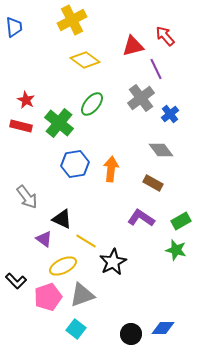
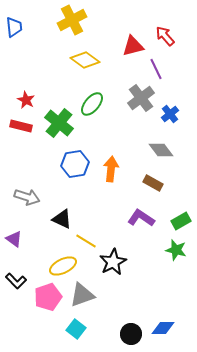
gray arrow: rotated 35 degrees counterclockwise
purple triangle: moved 30 px left
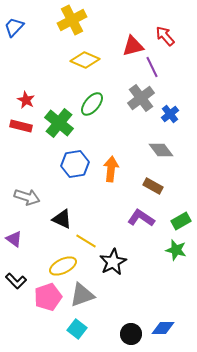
blue trapezoid: rotated 130 degrees counterclockwise
yellow diamond: rotated 12 degrees counterclockwise
purple line: moved 4 px left, 2 px up
brown rectangle: moved 3 px down
cyan square: moved 1 px right
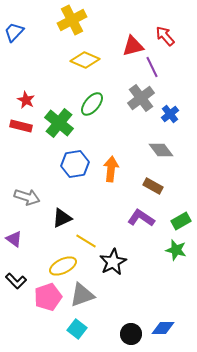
blue trapezoid: moved 5 px down
black triangle: moved 1 px up; rotated 50 degrees counterclockwise
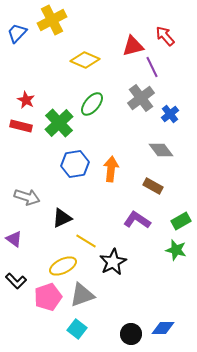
yellow cross: moved 20 px left
blue trapezoid: moved 3 px right, 1 px down
green cross: rotated 8 degrees clockwise
purple L-shape: moved 4 px left, 2 px down
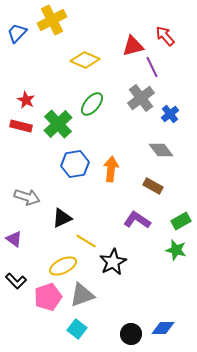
green cross: moved 1 px left, 1 px down
